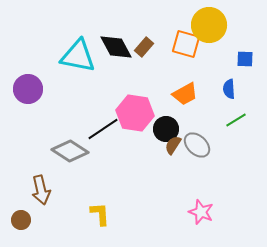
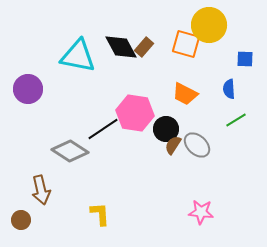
black diamond: moved 5 px right
orange trapezoid: rotated 56 degrees clockwise
pink star: rotated 15 degrees counterclockwise
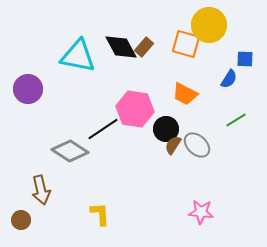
blue semicircle: moved 10 px up; rotated 144 degrees counterclockwise
pink hexagon: moved 4 px up
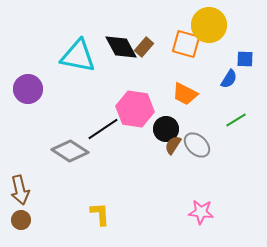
brown arrow: moved 21 px left
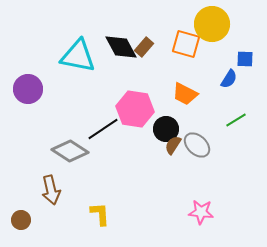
yellow circle: moved 3 px right, 1 px up
brown arrow: moved 31 px right
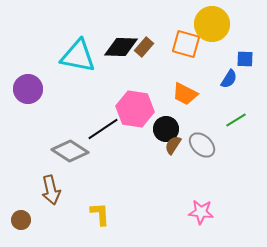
black diamond: rotated 60 degrees counterclockwise
gray ellipse: moved 5 px right
